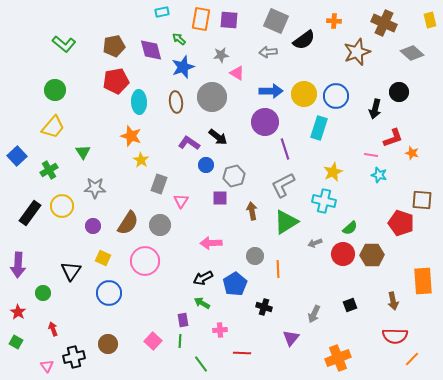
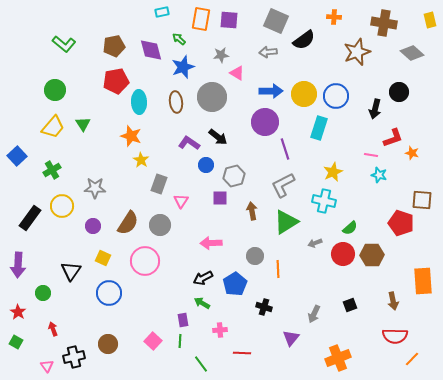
orange cross at (334, 21): moved 4 px up
brown cross at (384, 23): rotated 15 degrees counterclockwise
green triangle at (83, 152): moved 28 px up
green cross at (49, 170): moved 3 px right
black rectangle at (30, 213): moved 5 px down
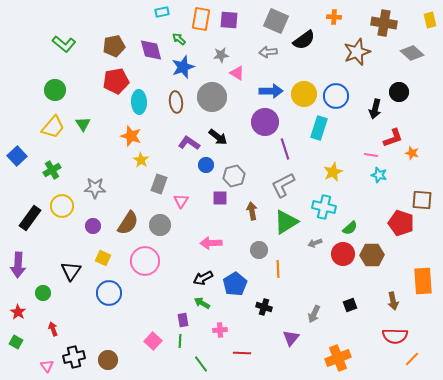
cyan cross at (324, 201): moved 6 px down
gray circle at (255, 256): moved 4 px right, 6 px up
brown circle at (108, 344): moved 16 px down
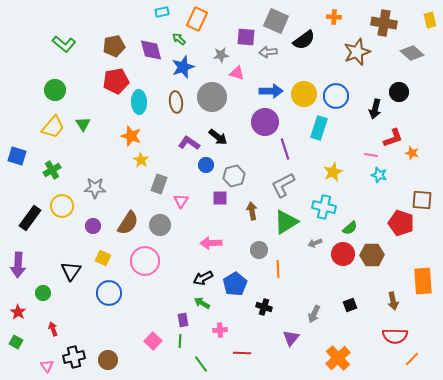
orange rectangle at (201, 19): moved 4 px left; rotated 15 degrees clockwise
purple square at (229, 20): moved 17 px right, 17 px down
pink triangle at (237, 73): rotated 14 degrees counterclockwise
blue square at (17, 156): rotated 30 degrees counterclockwise
orange cross at (338, 358): rotated 20 degrees counterclockwise
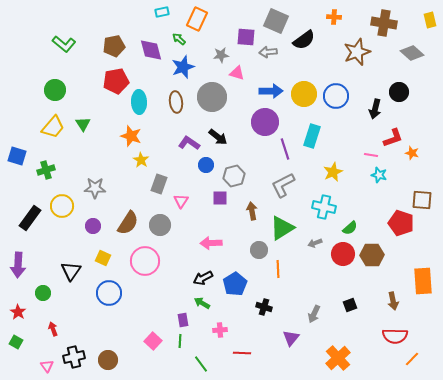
cyan rectangle at (319, 128): moved 7 px left, 8 px down
green cross at (52, 170): moved 6 px left; rotated 12 degrees clockwise
green triangle at (286, 222): moved 4 px left, 6 px down
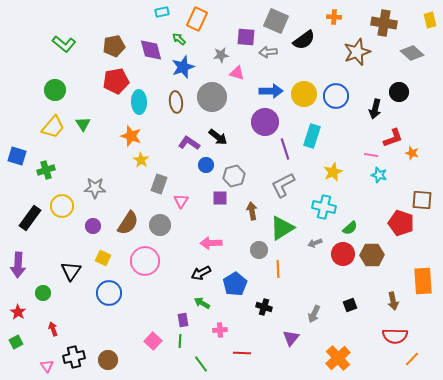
black arrow at (203, 278): moved 2 px left, 5 px up
green square at (16, 342): rotated 32 degrees clockwise
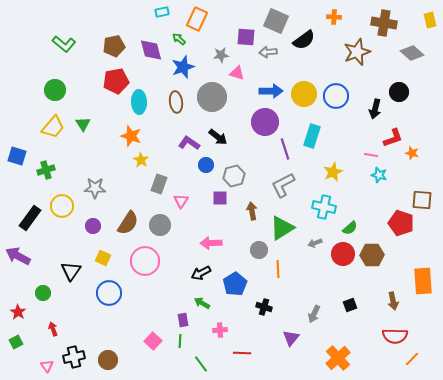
purple arrow at (18, 265): moved 9 px up; rotated 115 degrees clockwise
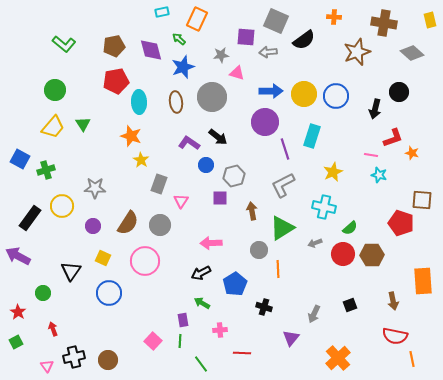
blue square at (17, 156): moved 3 px right, 3 px down; rotated 12 degrees clockwise
red semicircle at (395, 336): rotated 10 degrees clockwise
orange line at (412, 359): rotated 56 degrees counterclockwise
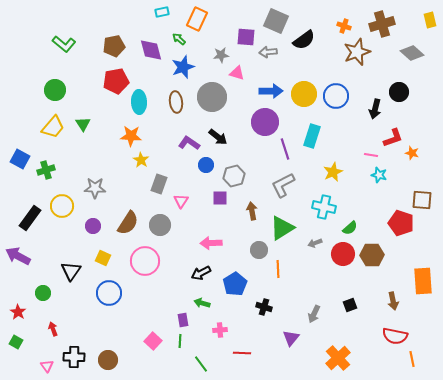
orange cross at (334, 17): moved 10 px right, 9 px down; rotated 16 degrees clockwise
brown cross at (384, 23): moved 2 px left, 1 px down; rotated 25 degrees counterclockwise
orange star at (131, 136): rotated 15 degrees counterclockwise
green arrow at (202, 303): rotated 14 degrees counterclockwise
green square at (16, 342): rotated 32 degrees counterclockwise
black cross at (74, 357): rotated 15 degrees clockwise
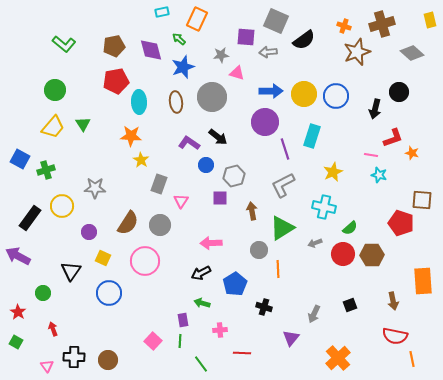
purple circle at (93, 226): moved 4 px left, 6 px down
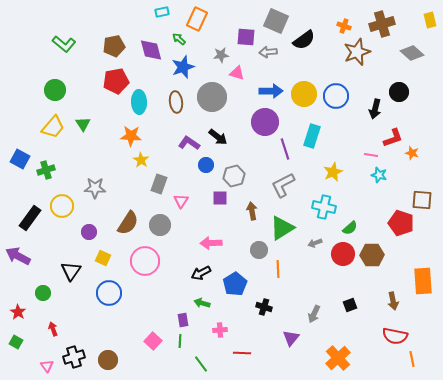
black cross at (74, 357): rotated 20 degrees counterclockwise
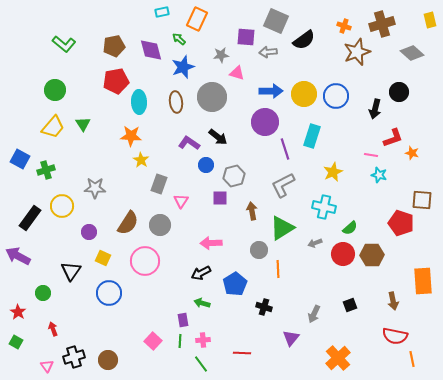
pink cross at (220, 330): moved 17 px left, 10 px down
